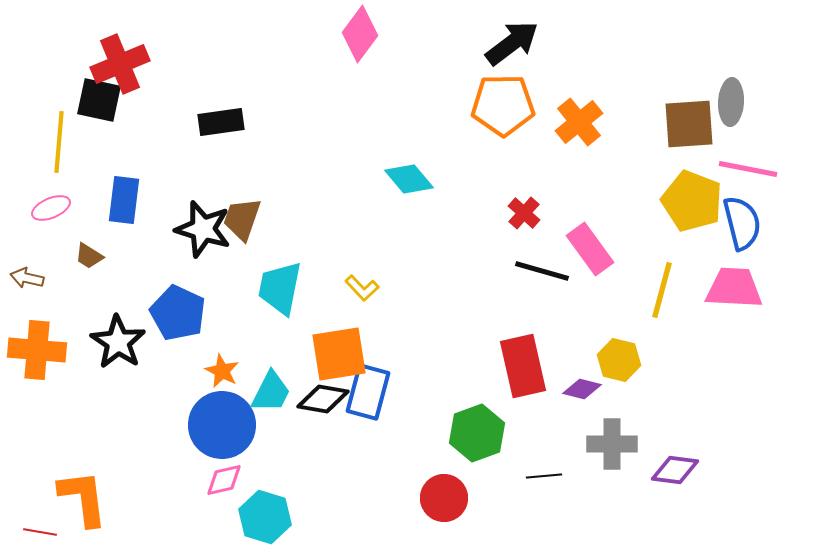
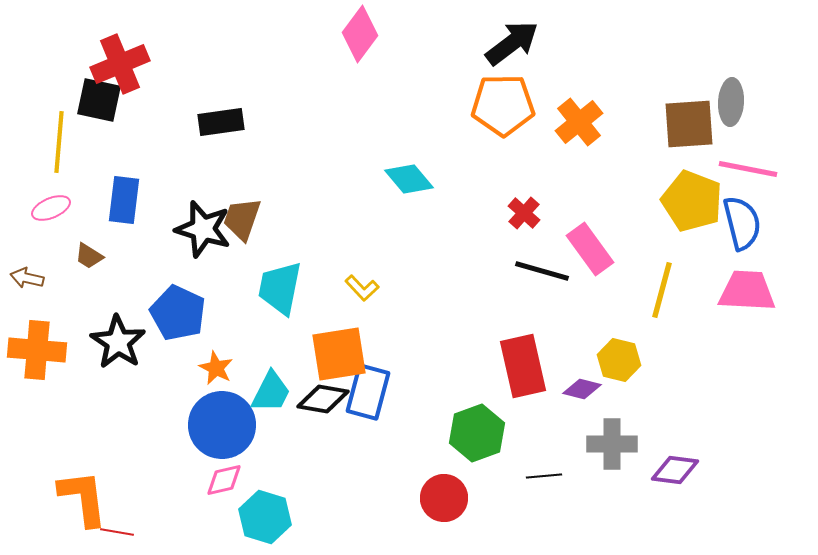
pink trapezoid at (734, 288): moved 13 px right, 3 px down
orange star at (222, 371): moved 6 px left, 3 px up
red line at (40, 532): moved 77 px right
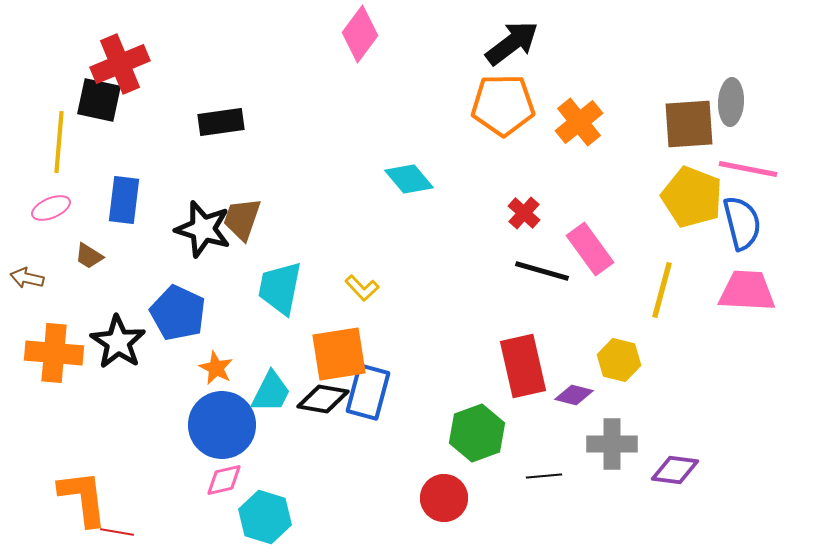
yellow pentagon at (692, 201): moved 4 px up
orange cross at (37, 350): moved 17 px right, 3 px down
purple diamond at (582, 389): moved 8 px left, 6 px down
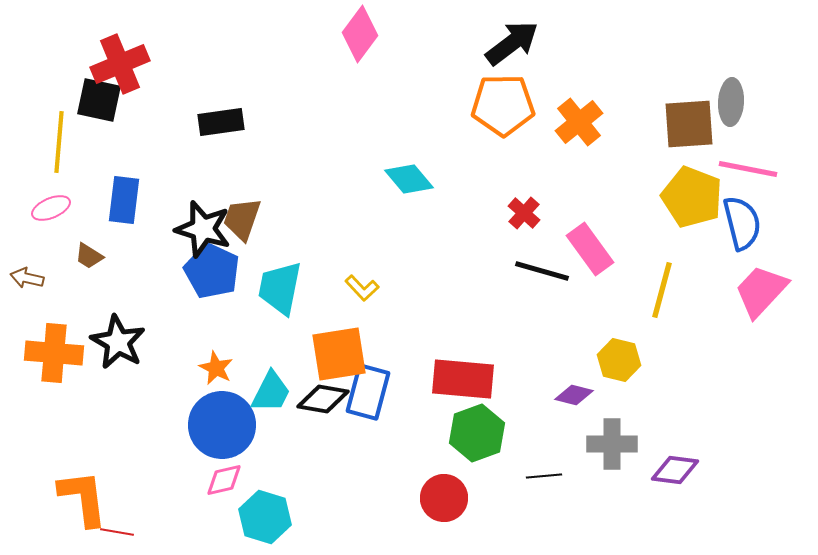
pink trapezoid at (747, 291): moved 14 px right; rotated 50 degrees counterclockwise
blue pentagon at (178, 313): moved 34 px right, 42 px up
black star at (118, 342): rotated 4 degrees counterclockwise
red rectangle at (523, 366): moved 60 px left, 13 px down; rotated 72 degrees counterclockwise
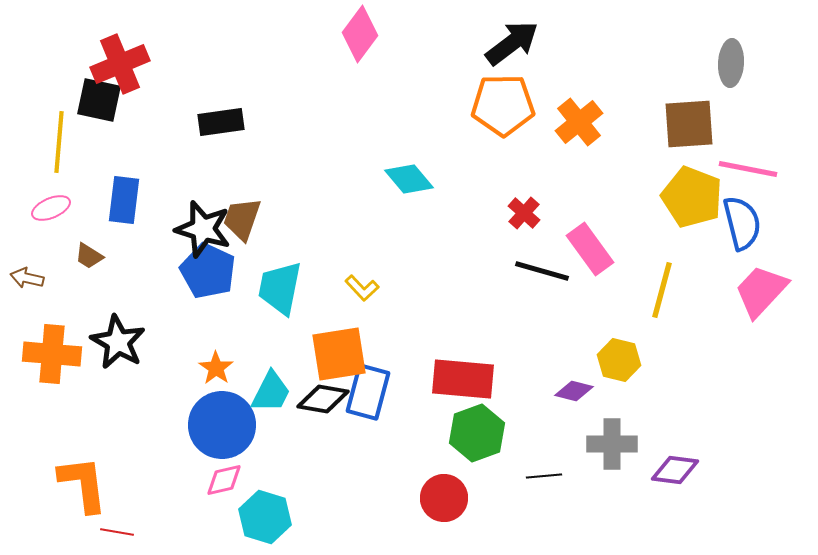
gray ellipse at (731, 102): moved 39 px up
blue pentagon at (212, 271): moved 4 px left
orange cross at (54, 353): moved 2 px left, 1 px down
orange star at (216, 368): rotated 8 degrees clockwise
purple diamond at (574, 395): moved 4 px up
orange L-shape at (83, 498): moved 14 px up
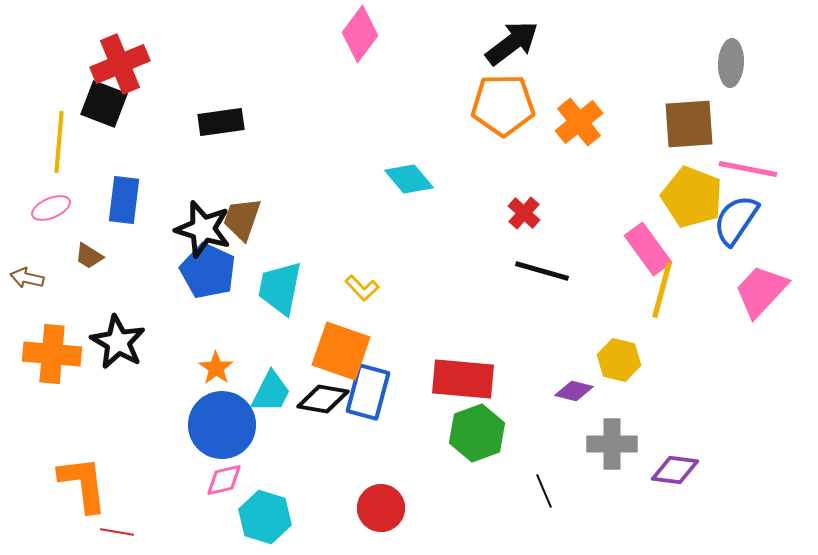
black square at (99, 100): moved 5 px right, 4 px down; rotated 9 degrees clockwise
blue semicircle at (742, 223): moved 6 px left, 3 px up; rotated 132 degrees counterclockwise
pink rectangle at (590, 249): moved 58 px right
orange square at (339, 354): moved 2 px right, 3 px up; rotated 28 degrees clockwise
black line at (544, 476): moved 15 px down; rotated 72 degrees clockwise
red circle at (444, 498): moved 63 px left, 10 px down
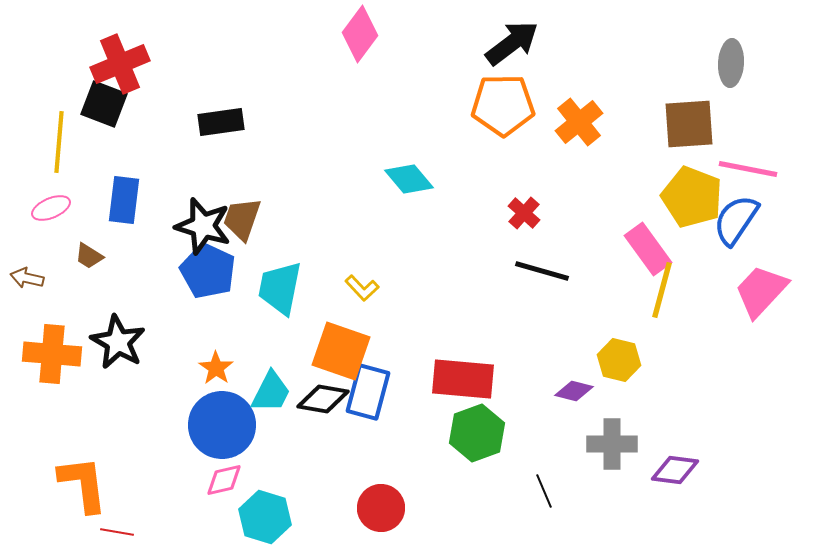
black star at (203, 229): moved 3 px up
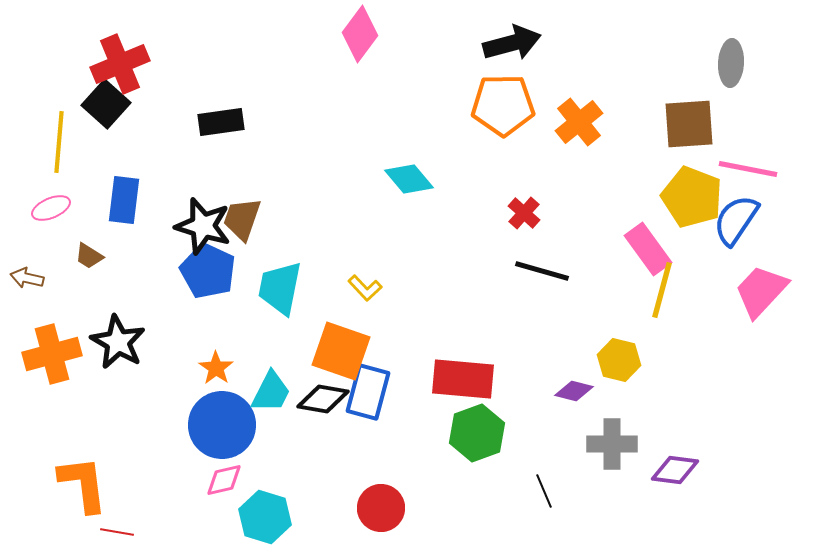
black arrow at (512, 43): rotated 22 degrees clockwise
black square at (104, 104): moved 2 px right; rotated 21 degrees clockwise
yellow L-shape at (362, 288): moved 3 px right
orange cross at (52, 354): rotated 20 degrees counterclockwise
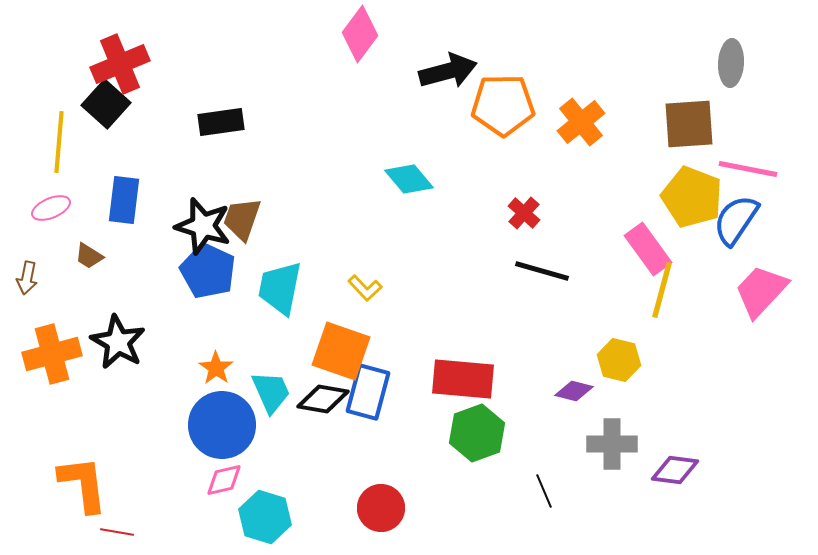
black arrow at (512, 43): moved 64 px left, 28 px down
orange cross at (579, 122): moved 2 px right
brown arrow at (27, 278): rotated 92 degrees counterclockwise
cyan trapezoid at (271, 392): rotated 51 degrees counterclockwise
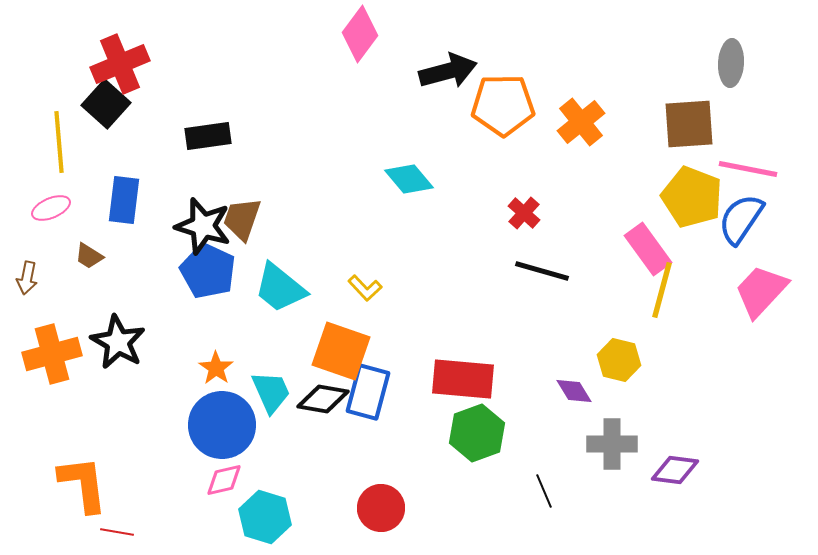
black rectangle at (221, 122): moved 13 px left, 14 px down
yellow line at (59, 142): rotated 10 degrees counterclockwise
blue semicircle at (736, 220): moved 5 px right, 1 px up
cyan trapezoid at (280, 288): rotated 62 degrees counterclockwise
purple diamond at (574, 391): rotated 45 degrees clockwise
